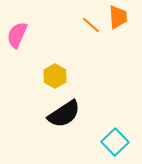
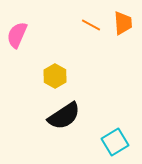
orange trapezoid: moved 5 px right, 6 px down
orange line: rotated 12 degrees counterclockwise
black semicircle: moved 2 px down
cyan square: rotated 12 degrees clockwise
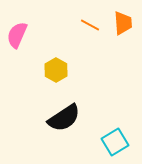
orange line: moved 1 px left
yellow hexagon: moved 1 px right, 6 px up
black semicircle: moved 2 px down
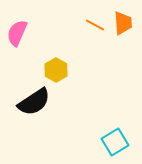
orange line: moved 5 px right
pink semicircle: moved 2 px up
black semicircle: moved 30 px left, 16 px up
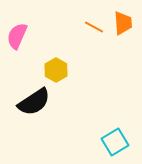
orange line: moved 1 px left, 2 px down
pink semicircle: moved 3 px down
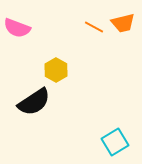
orange trapezoid: rotated 80 degrees clockwise
pink semicircle: moved 8 px up; rotated 92 degrees counterclockwise
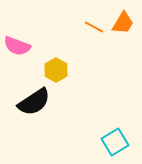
orange trapezoid: rotated 45 degrees counterclockwise
pink semicircle: moved 18 px down
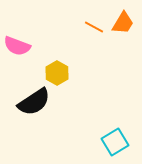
yellow hexagon: moved 1 px right, 3 px down
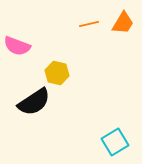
orange line: moved 5 px left, 3 px up; rotated 42 degrees counterclockwise
yellow hexagon: rotated 15 degrees counterclockwise
